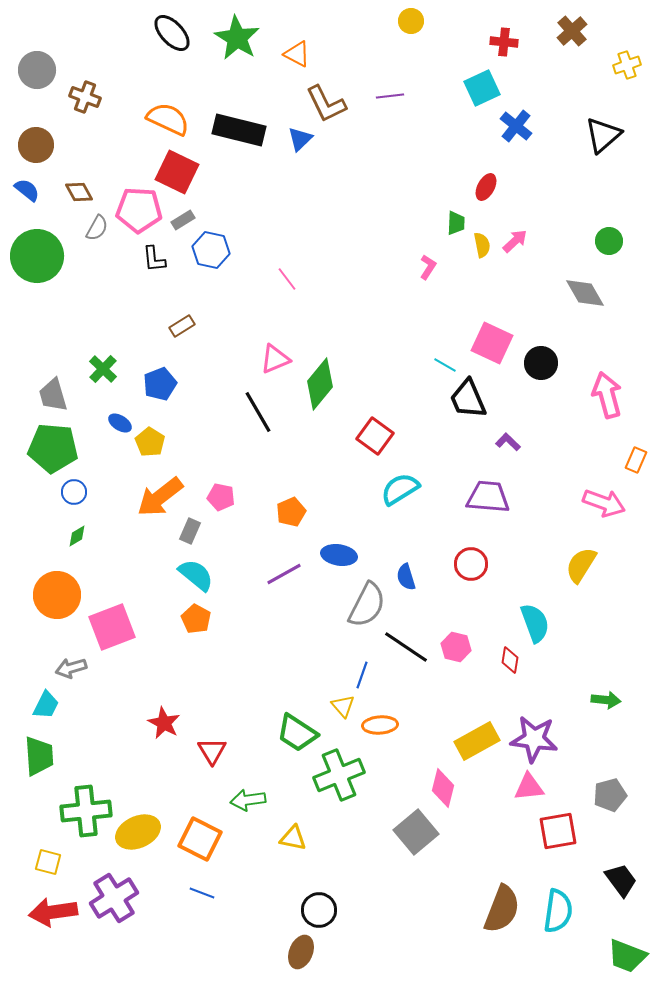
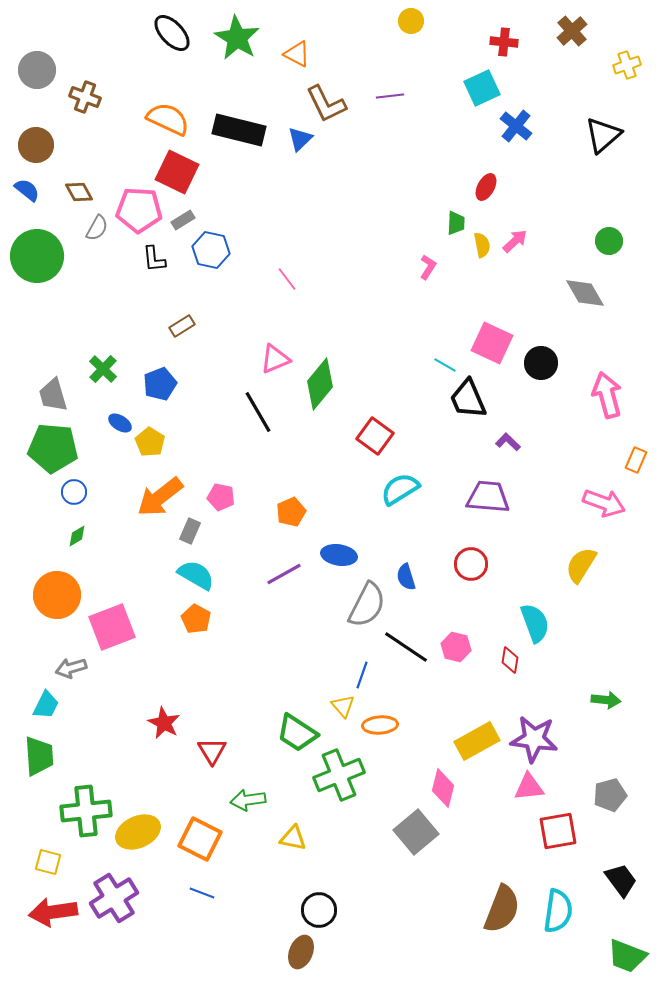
cyan semicircle at (196, 575): rotated 9 degrees counterclockwise
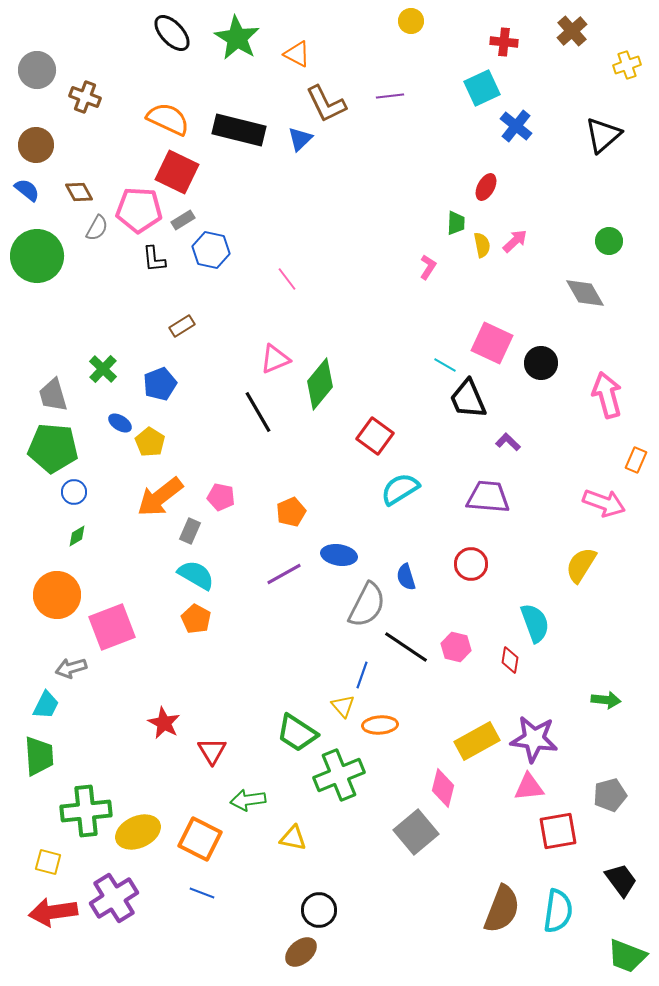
brown ellipse at (301, 952): rotated 28 degrees clockwise
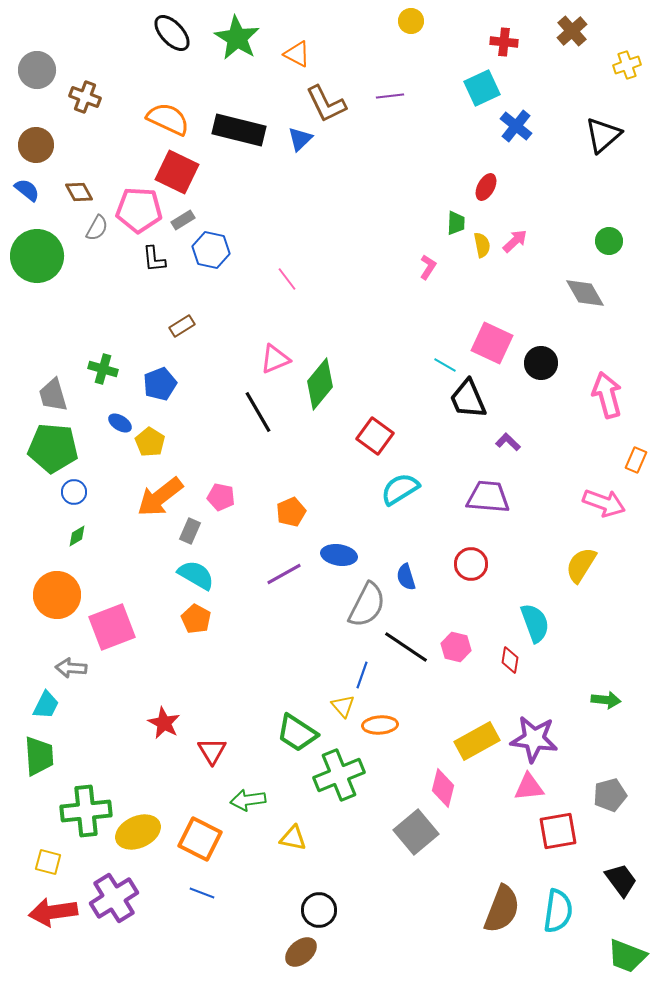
green cross at (103, 369): rotated 28 degrees counterclockwise
gray arrow at (71, 668): rotated 20 degrees clockwise
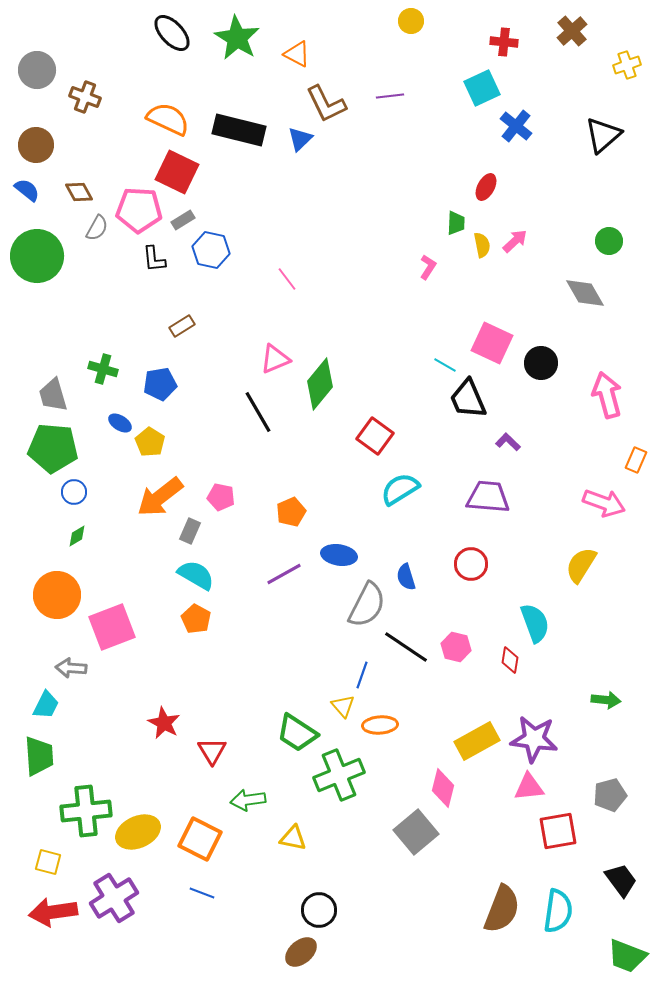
blue pentagon at (160, 384): rotated 12 degrees clockwise
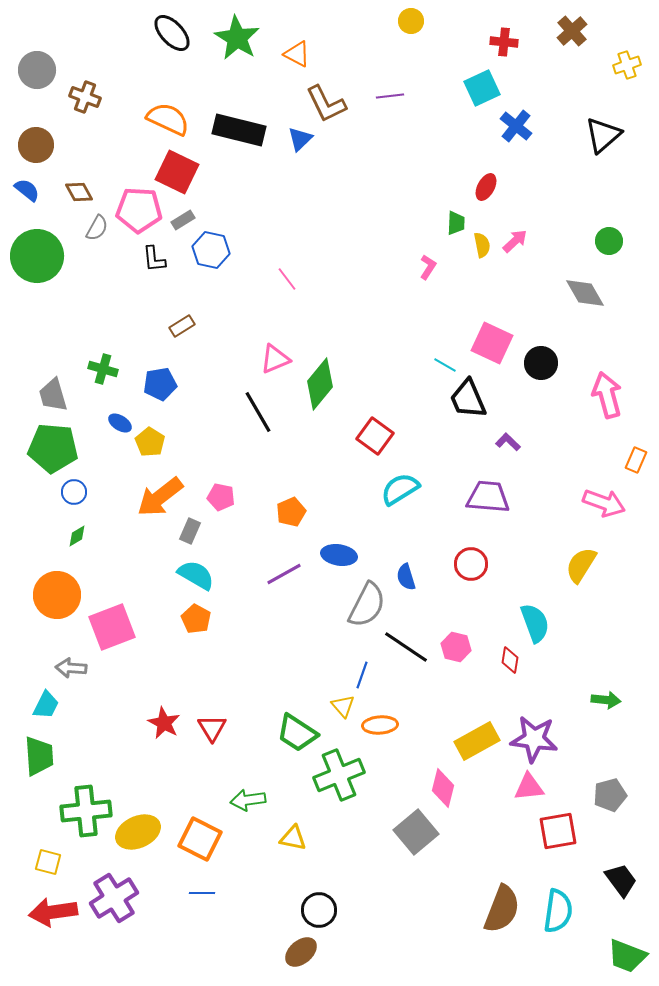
red triangle at (212, 751): moved 23 px up
blue line at (202, 893): rotated 20 degrees counterclockwise
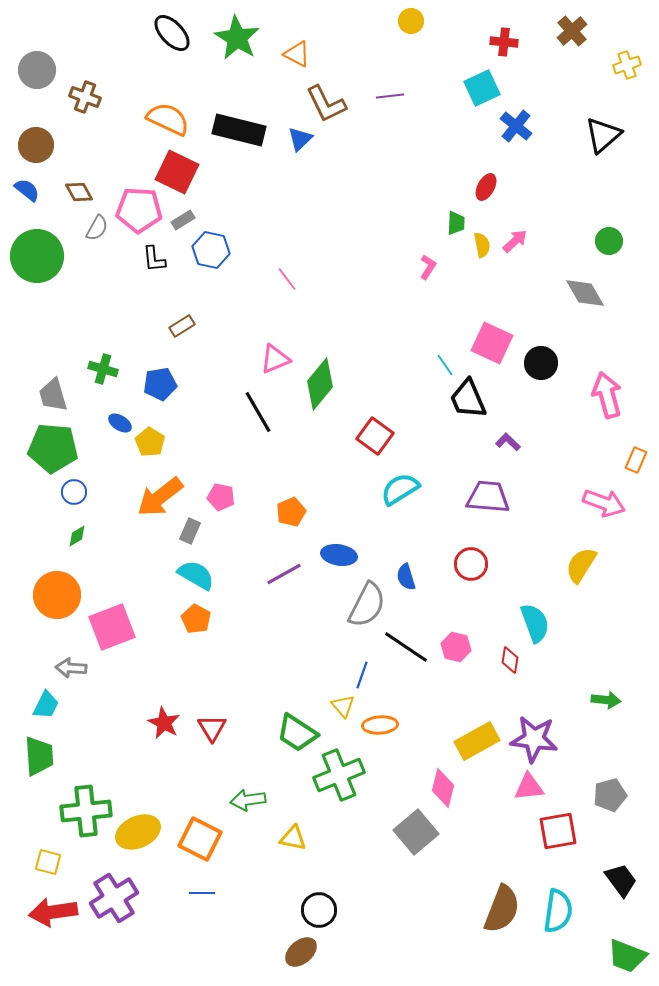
cyan line at (445, 365): rotated 25 degrees clockwise
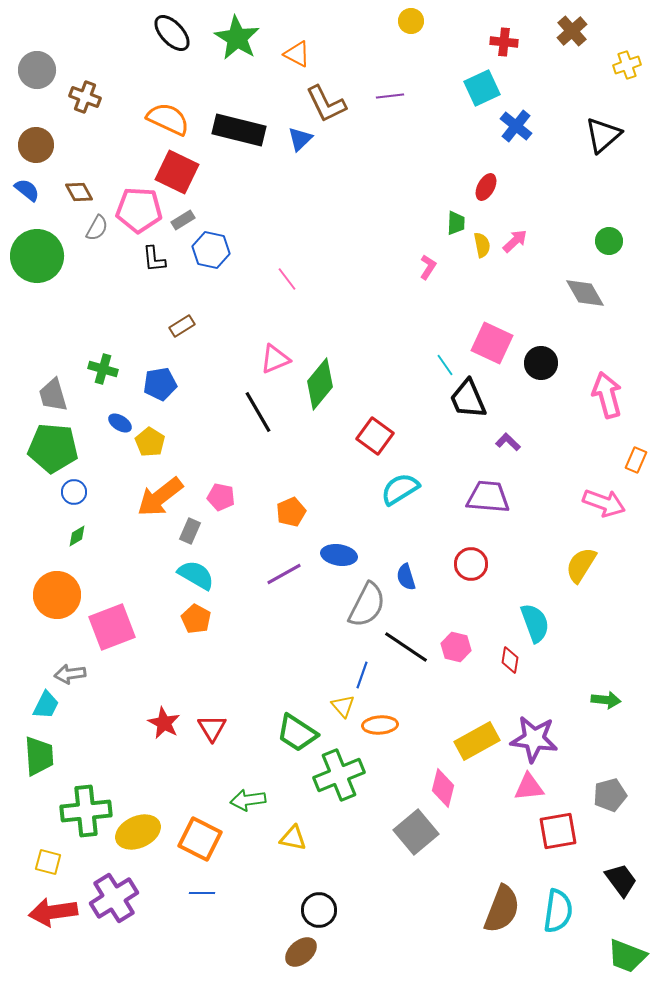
gray arrow at (71, 668): moved 1 px left, 6 px down; rotated 12 degrees counterclockwise
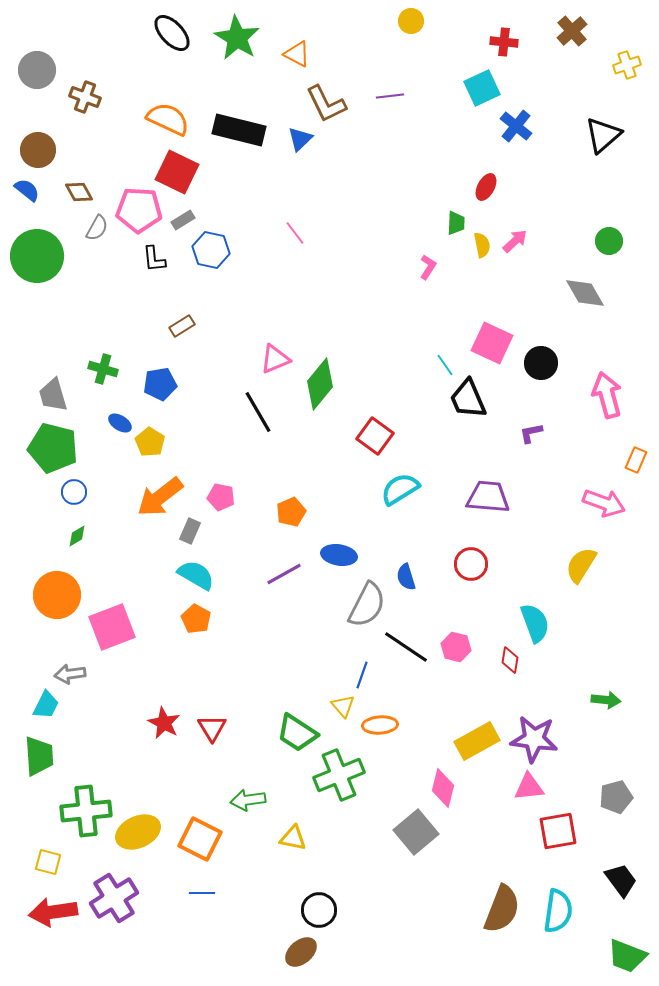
brown circle at (36, 145): moved 2 px right, 5 px down
pink line at (287, 279): moved 8 px right, 46 px up
purple L-shape at (508, 442): moved 23 px right, 9 px up; rotated 55 degrees counterclockwise
green pentagon at (53, 448): rotated 9 degrees clockwise
gray pentagon at (610, 795): moved 6 px right, 2 px down
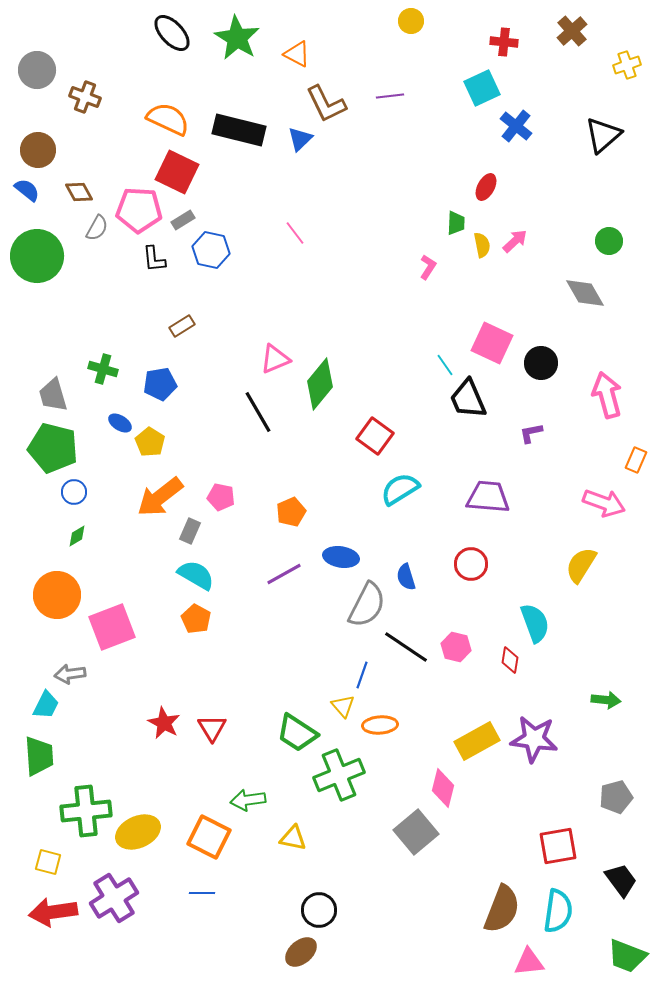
blue ellipse at (339, 555): moved 2 px right, 2 px down
pink triangle at (529, 787): moved 175 px down
red square at (558, 831): moved 15 px down
orange square at (200, 839): moved 9 px right, 2 px up
